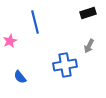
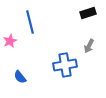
blue line: moved 5 px left
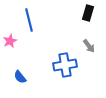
black rectangle: rotated 56 degrees counterclockwise
blue line: moved 1 px left, 2 px up
gray arrow: rotated 64 degrees counterclockwise
